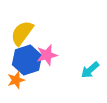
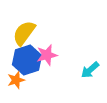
yellow semicircle: moved 2 px right
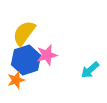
blue hexagon: moved 1 px left
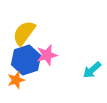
cyan arrow: moved 2 px right
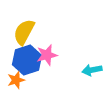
yellow semicircle: moved 1 px up; rotated 8 degrees counterclockwise
blue hexagon: moved 1 px right
cyan arrow: rotated 30 degrees clockwise
